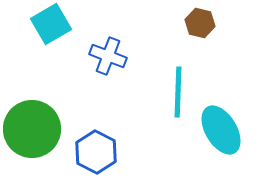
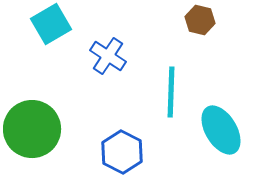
brown hexagon: moved 3 px up
blue cross: rotated 12 degrees clockwise
cyan line: moved 7 px left
blue hexagon: moved 26 px right
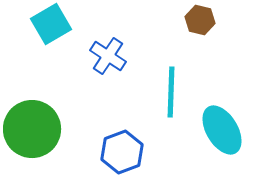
cyan ellipse: moved 1 px right
blue hexagon: rotated 12 degrees clockwise
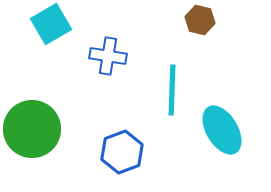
blue cross: rotated 24 degrees counterclockwise
cyan line: moved 1 px right, 2 px up
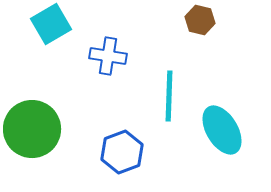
cyan line: moved 3 px left, 6 px down
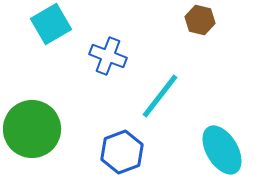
blue cross: rotated 12 degrees clockwise
cyan line: moved 9 px left; rotated 36 degrees clockwise
cyan ellipse: moved 20 px down
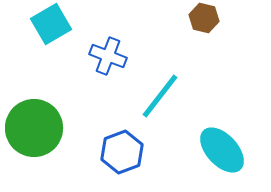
brown hexagon: moved 4 px right, 2 px up
green circle: moved 2 px right, 1 px up
cyan ellipse: rotated 12 degrees counterclockwise
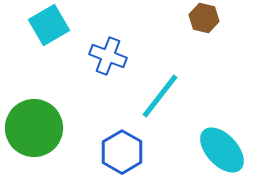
cyan square: moved 2 px left, 1 px down
blue hexagon: rotated 9 degrees counterclockwise
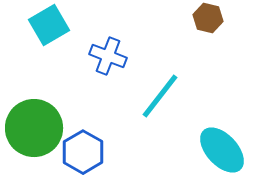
brown hexagon: moved 4 px right
blue hexagon: moved 39 px left
